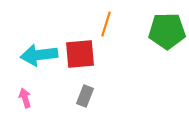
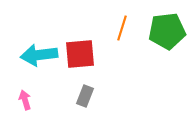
orange line: moved 16 px right, 4 px down
green pentagon: rotated 6 degrees counterclockwise
pink arrow: moved 2 px down
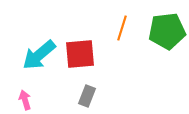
cyan arrow: rotated 33 degrees counterclockwise
gray rectangle: moved 2 px right
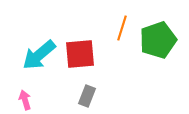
green pentagon: moved 9 px left, 9 px down; rotated 12 degrees counterclockwise
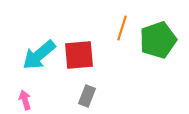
red square: moved 1 px left, 1 px down
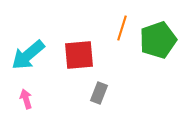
cyan arrow: moved 11 px left
gray rectangle: moved 12 px right, 3 px up
pink arrow: moved 1 px right, 1 px up
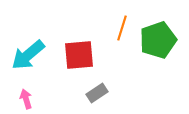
gray rectangle: moved 2 px left; rotated 35 degrees clockwise
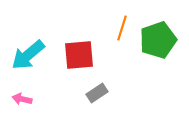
pink arrow: moved 4 px left; rotated 60 degrees counterclockwise
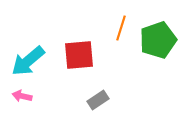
orange line: moved 1 px left
cyan arrow: moved 6 px down
gray rectangle: moved 1 px right, 7 px down
pink arrow: moved 3 px up
